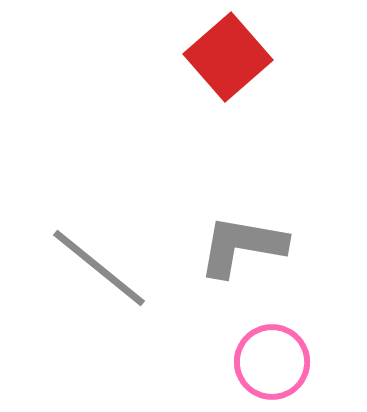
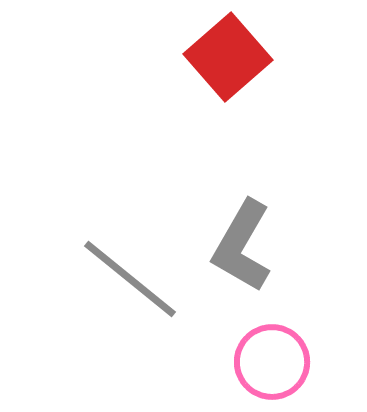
gray L-shape: rotated 70 degrees counterclockwise
gray line: moved 31 px right, 11 px down
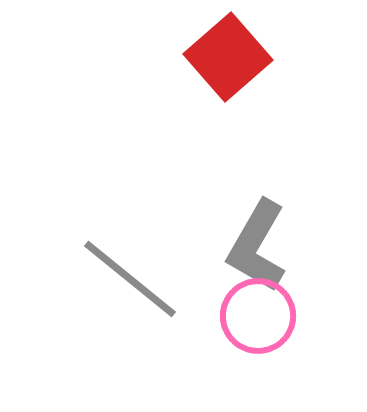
gray L-shape: moved 15 px right
pink circle: moved 14 px left, 46 px up
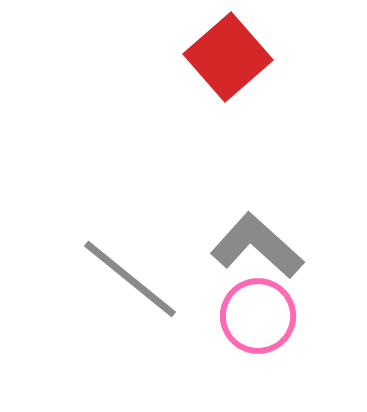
gray L-shape: rotated 102 degrees clockwise
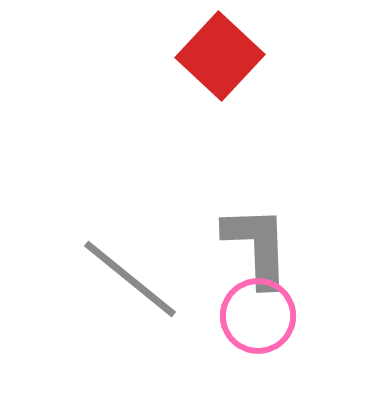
red square: moved 8 px left, 1 px up; rotated 6 degrees counterclockwise
gray L-shape: rotated 46 degrees clockwise
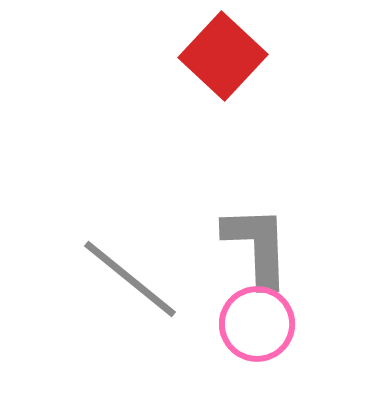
red square: moved 3 px right
pink circle: moved 1 px left, 8 px down
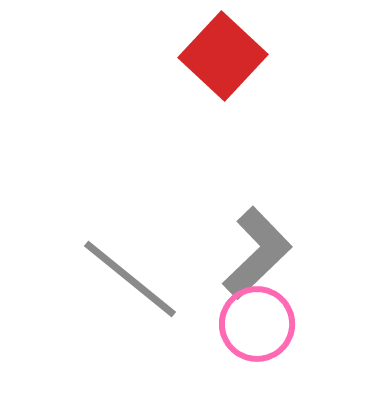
gray L-shape: moved 7 px down; rotated 48 degrees clockwise
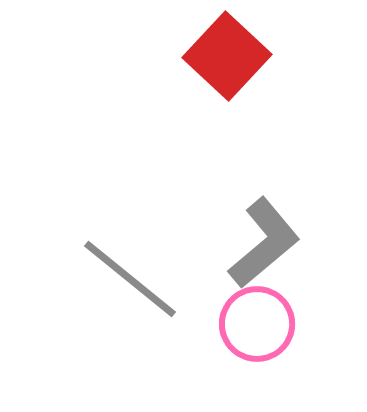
red square: moved 4 px right
gray L-shape: moved 7 px right, 10 px up; rotated 4 degrees clockwise
